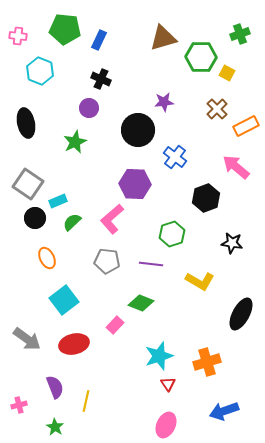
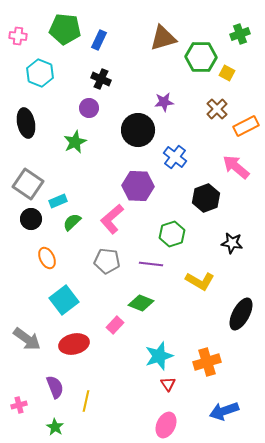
cyan hexagon at (40, 71): moved 2 px down
purple hexagon at (135, 184): moved 3 px right, 2 px down
black circle at (35, 218): moved 4 px left, 1 px down
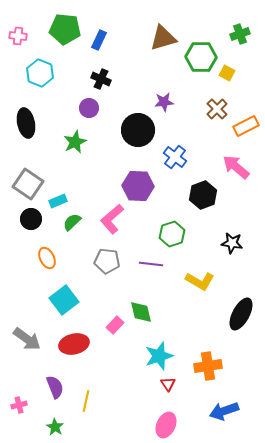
black hexagon at (206, 198): moved 3 px left, 3 px up
green diamond at (141, 303): moved 9 px down; rotated 55 degrees clockwise
orange cross at (207, 362): moved 1 px right, 4 px down; rotated 8 degrees clockwise
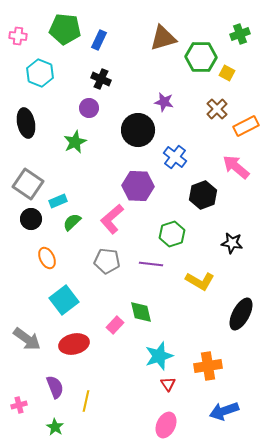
purple star at (164, 102): rotated 18 degrees clockwise
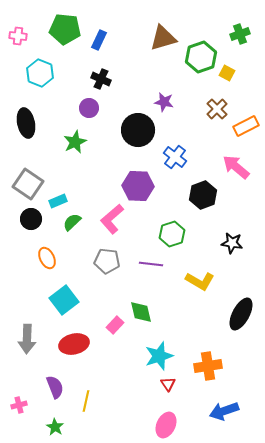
green hexagon at (201, 57): rotated 20 degrees counterclockwise
gray arrow at (27, 339): rotated 56 degrees clockwise
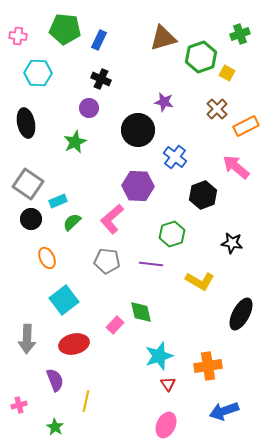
cyan hexagon at (40, 73): moved 2 px left; rotated 20 degrees counterclockwise
purple semicircle at (55, 387): moved 7 px up
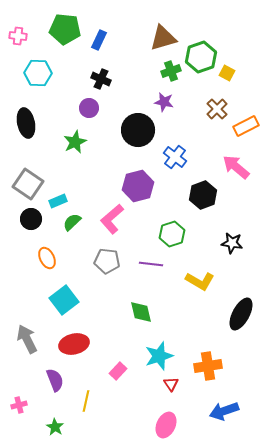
green cross at (240, 34): moved 69 px left, 37 px down
purple hexagon at (138, 186): rotated 16 degrees counterclockwise
pink rectangle at (115, 325): moved 3 px right, 46 px down
gray arrow at (27, 339): rotated 152 degrees clockwise
red triangle at (168, 384): moved 3 px right
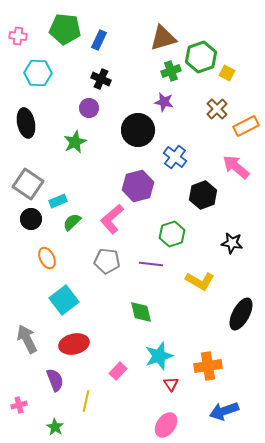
pink ellipse at (166, 425): rotated 10 degrees clockwise
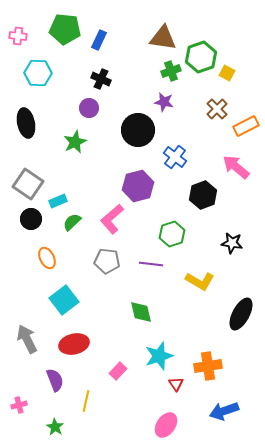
brown triangle at (163, 38): rotated 24 degrees clockwise
red triangle at (171, 384): moved 5 px right
